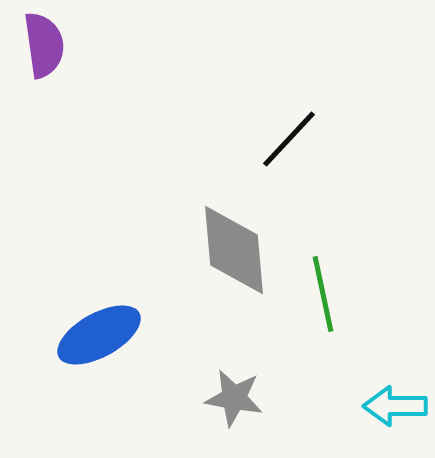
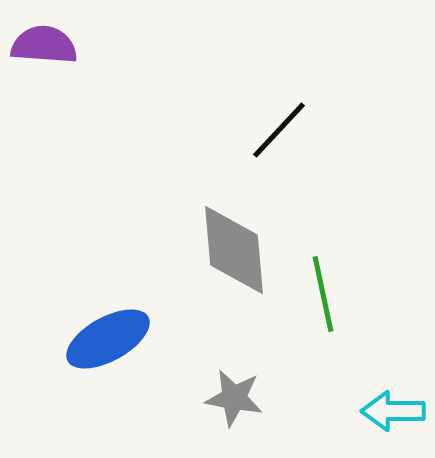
purple semicircle: rotated 78 degrees counterclockwise
black line: moved 10 px left, 9 px up
blue ellipse: moved 9 px right, 4 px down
cyan arrow: moved 2 px left, 5 px down
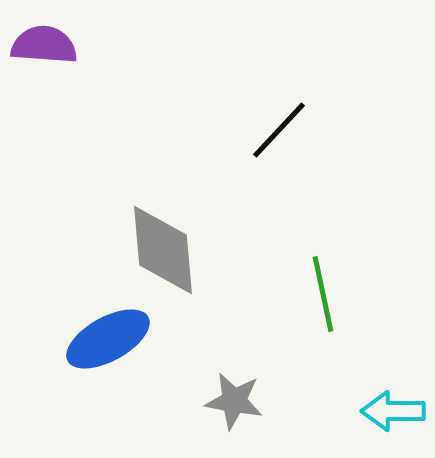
gray diamond: moved 71 px left
gray star: moved 3 px down
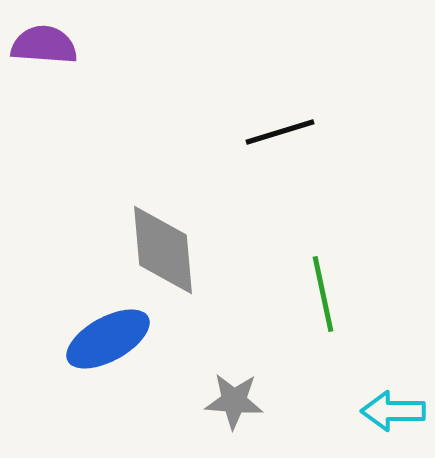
black line: moved 1 px right, 2 px down; rotated 30 degrees clockwise
gray star: rotated 6 degrees counterclockwise
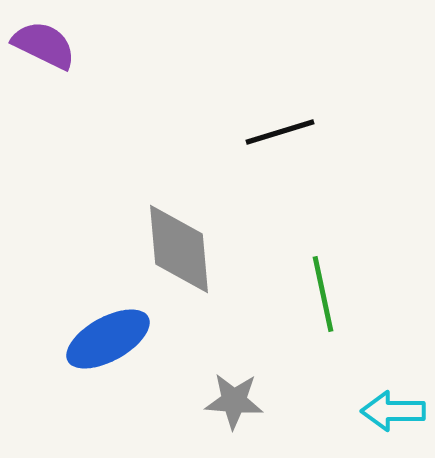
purple semicircle: rotated 22 degrees clockwise
gray diamond: moved 16 px right, 1 px up
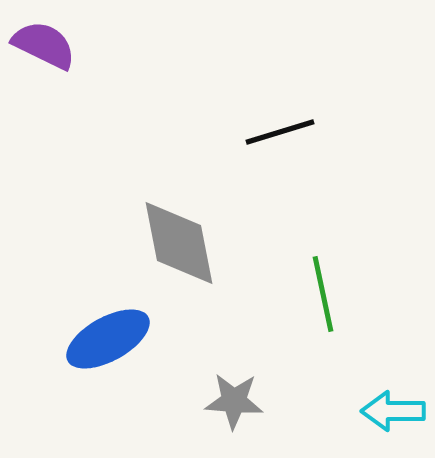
gray diamond: moved 6 px up; rotated 6 degrees counterclockwise
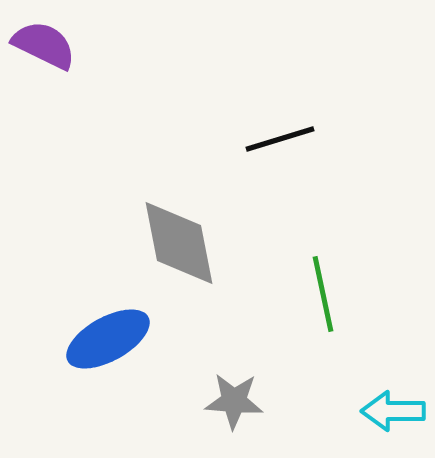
black line: moved 7 px down
